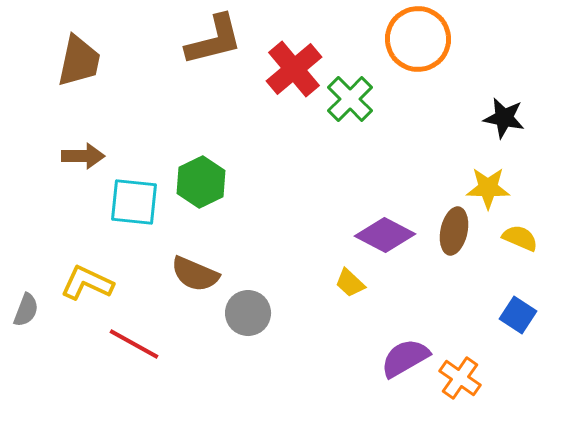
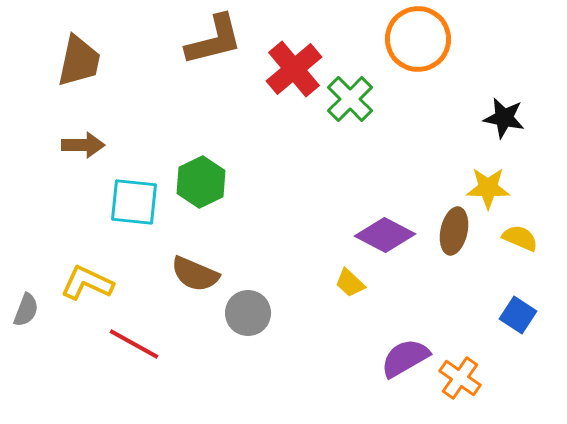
brown arrow: moved 11 px up
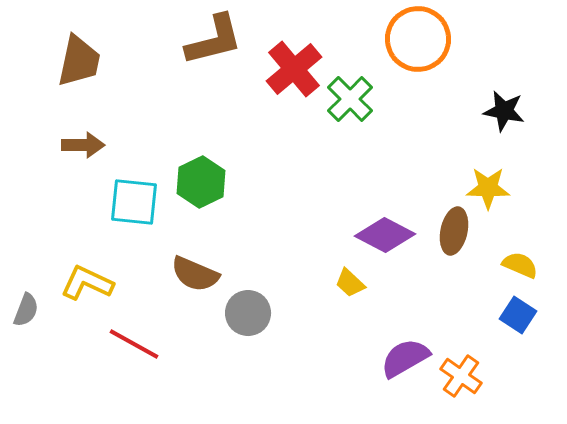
black star: moved 7 px up
yellow semicircle: moved 27 px down
orange cross: moved 1 px right, 2 px up
